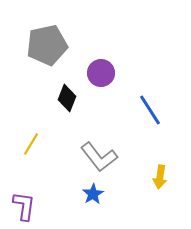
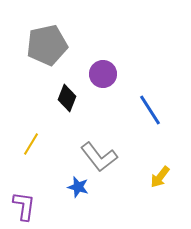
purple circle: moved 2 px right, 1 px down
yellow arrow: rotated 30 degrees clockwise
blue star: moved 15 px left, 7 px up; rotated 25 degrees counterclockwise
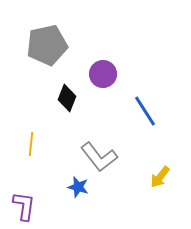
blue line: moved 5 px left, 1 px down
yellow line: rotated 25 degrees counterclockwise
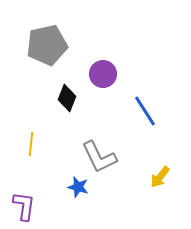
gray L-shape: rotated 12 degrees clockwise
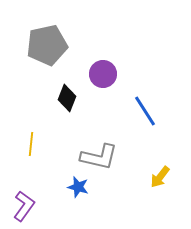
gray L-shape: rotated 51 degrees counterclockwise
purple L-shape: rotated 28 degrees clockwise
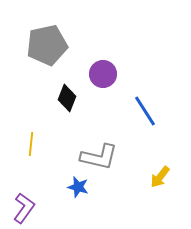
purple L-shape: moved 2 px down
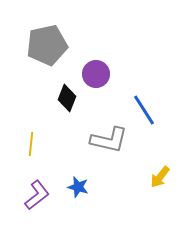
purple circle: moved 7 px left
blue line: moved 1 px left, 1 px up
gray L-shape: moved 10 px right, 17 px up
purple L-shape: moved 13 px right, 13 px up; rotated 16 degrees clockwise
